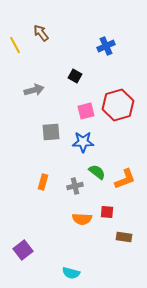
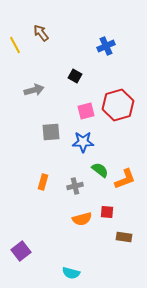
green semicircle: moved 3 px right, 2 px up
orange semicircle: rotated 18 degrees counterclockwise
purple square: moved 2 px left, 1 px down
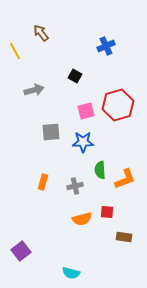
yellow line: moved 6 px down
green semicircle: rotated 132 degrees counterclockwise
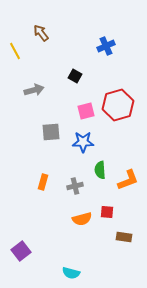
orange L-shape: moved 3 px right, 1 px down
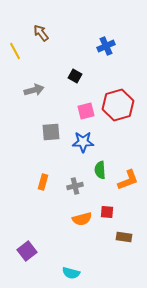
purple square: moved 6 px right
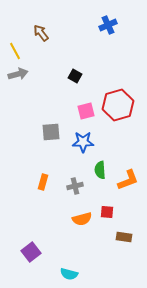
blue cross: moved 2 px right, 21 px up
gray arrow: moved 16 px left, 16 px up
purple square: moved 4 px right, 1 px down
cyan semicircle: moved 2 px left, 1 px down
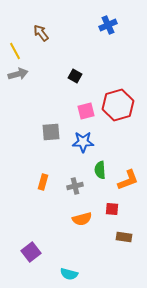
red square: moved 5 px right, 3 px up
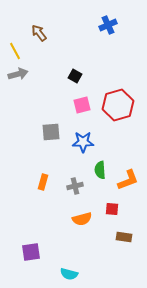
brown arrow: moved 2 px left
pink square: moved 4 px left, 6 px up
purple square: rotated 30 degrees clockwise
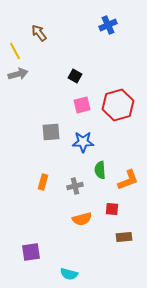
brown rectangle: rotated 14 degrees counterclockwise
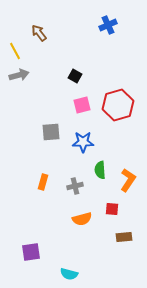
gray arrow: moved 1 px right, 1 px down
orange L-shape: rotated 35 degrees counterclockwise
